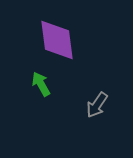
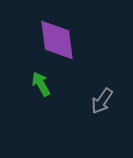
gray arrow: moved 5 px right, 4 px up
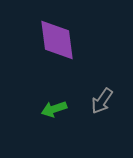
green arrow: moved 13 px right, 25 px down; rotated 80 degrees counterclockwise
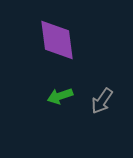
green arrow: moved 6 px right, 13 px up
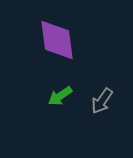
green arrow: rotated 15 degrees counterclockwise
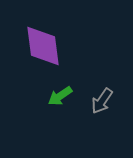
purple diamond: moved 14 px left, 6 px down
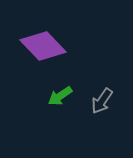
purple diamond: rotated 36 degrees counterclockwise
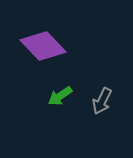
gray arrow: rotated 8 degrees counterclockwise
